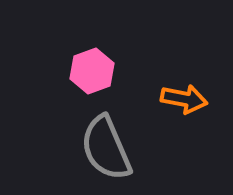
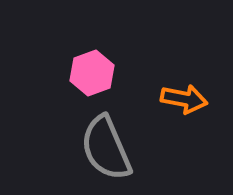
pink hexagon: moved 2 px down
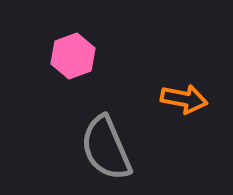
pink hexagon: moved 19 px left, 17 px up
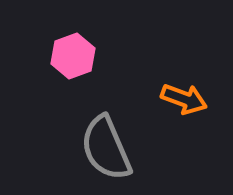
orange arrow: rotated 9 degrees clockwise
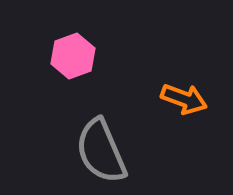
gray semicircle: moved 5 px left, 3 px down
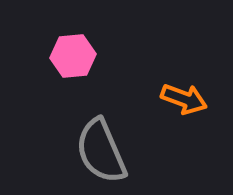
pink hexagon: rotated 15 degrees clockwise
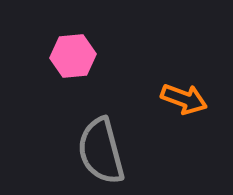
gray semicircle: rotated 8 degrees clockwise
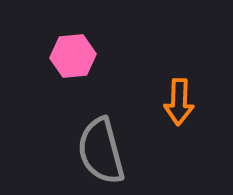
orange arrow: moved 5 px left, 3 px down; rotated 72 degrees clockwise
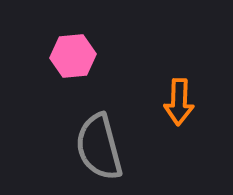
gray semicircle: moved 2 px left, 4 px up
